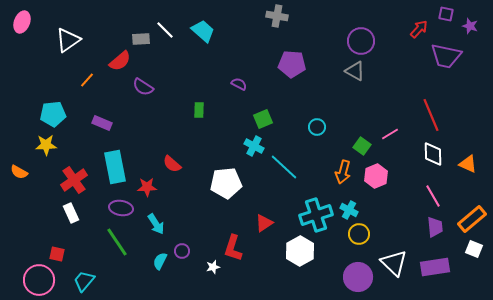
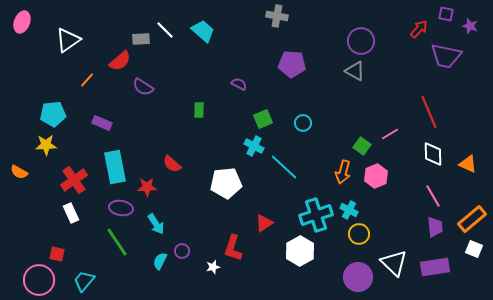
red line at (431, 115): moved 2 px left, 3 px up
cyan circle at (317, 127): moved 14 px left, 4 px up
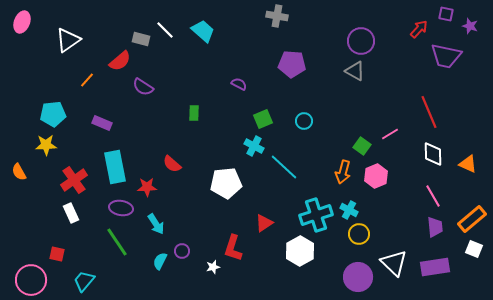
gray rectangle at (141, 39): rotated 18 degrees clockwise
green rectangle at (199, 110): moved 5 px left, 3 px down
cyan circle at (303, 123): moved 1 px right, 2 px up
orange semicircle at (19, 172): rotated 30 degrees clockwise
pink circle at (39, 280): moved 8 px left
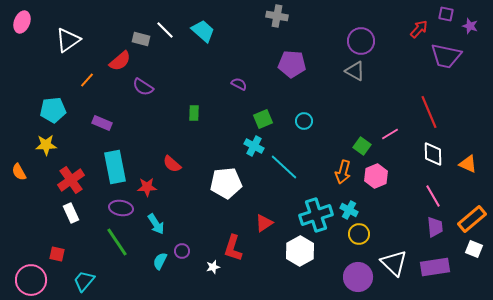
cyan pentagon at (53, 114): moved 4 px up
red cross at (74, 180): moved 3 px left
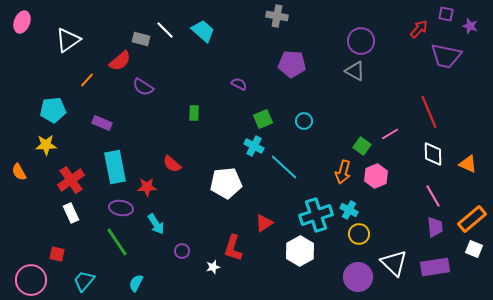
cyan semicircle at (160, 261): moved 24 px left, 22 px down
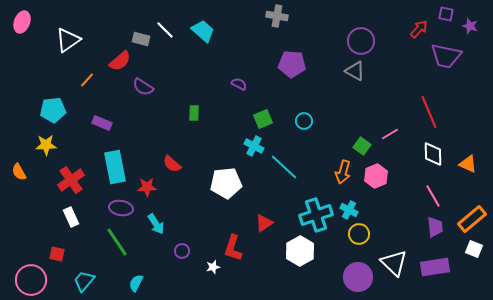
white rectangle at (71, 213): moved 4 px down
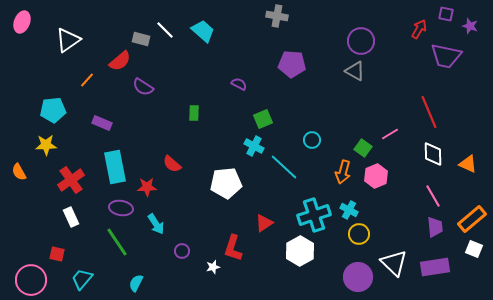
red arrow at (419, 29): rotated 12 degrees counterclockwise
cyan circle at (304, 121): moved 8 px right, 19 px down
green square at (362, 146): moved 1 px right, 2 px down
cyan cross at (316, 215): moved 2 px left
cyan trapezoid at (84, 281): moved 2 px left, 2 px up
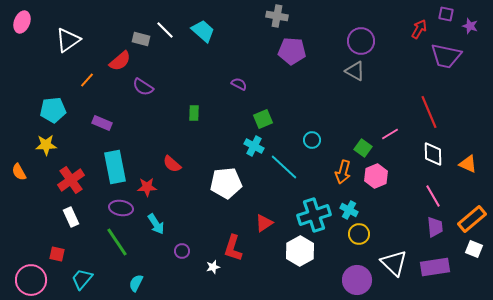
purple pentagon at (292, 64): moved 13 px up
purple circle at (358, 277): moved 1 px left, 3 px down
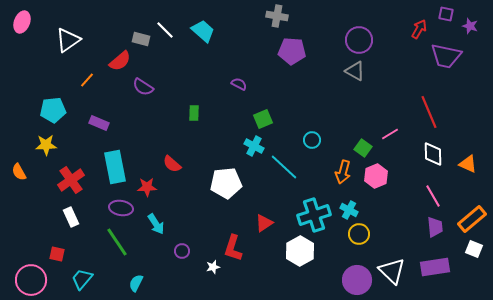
purple circle at (361, 41): moved 2 px left, 1 px up
purple rectangle at (102, 123): moved 3 px left
white triangle at (394, 263): moved 2 px left, 8 px down
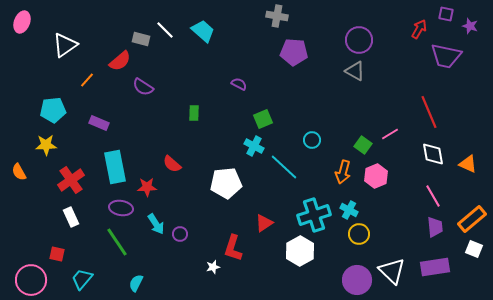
white triangle at (68, 40): moved 3 px left, 5 px down
purple pentagon at (292, 51): moved 2 px right, 1 px down
green square at (363, 148): moved 3 px up
white diamond at (433, 154): rotated 10 degrees counterclockwise
purple circle at (182, 251): moved 2 px left, 17 px up
